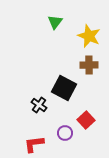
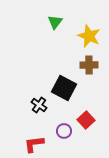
purple circle: moved 1 px left, 2 px up
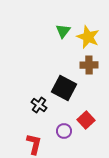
green triangle: moved 8 px right, 9 px down
yellow star: moved 1 px left, 1 px down
red L-shape: rotated 110 degrees clockwise
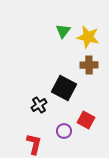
yellow star: rotated 10 degrees counterclockwise
black cross: rotated 21 degrees clockwise
red square: rotated 18 degrees counterclockwise
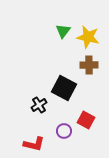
red L-shape: rotated 90 degrees clockwise
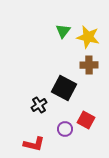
purple circle: moved 1 px right, 2 px up
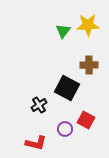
yellow star: moved 12 px up; rotated 15 degrees counterclockwise
black square: moved 3 px right
red L-shape: moved 2 px right, 1 px up
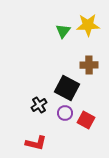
purple circle: moved 16 px up
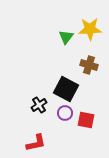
yellow star: moved 2 px right, 4 px down
green triangle: moved 3 px right, 6 px down
brown cross: rotated 18 degrees clockwise
black square: moved 1 px left, 1 px down
red square: rotated 18 degrees counterclockwise
red L-shape: rotated 25 degrees counterclockwise
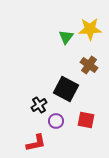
brown cross: rotated 18 degrees clockwise
purple circle: moved 9 px left, 8 px down
